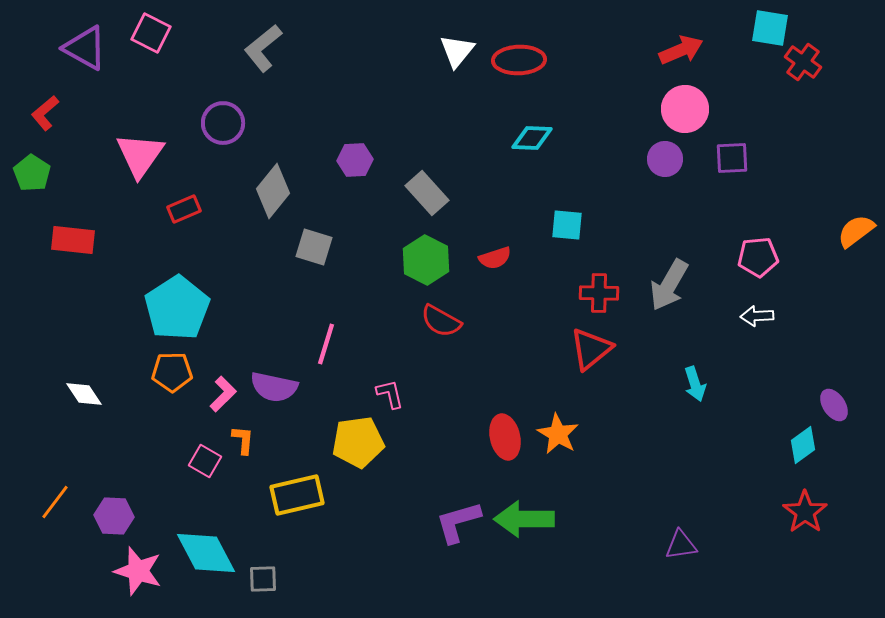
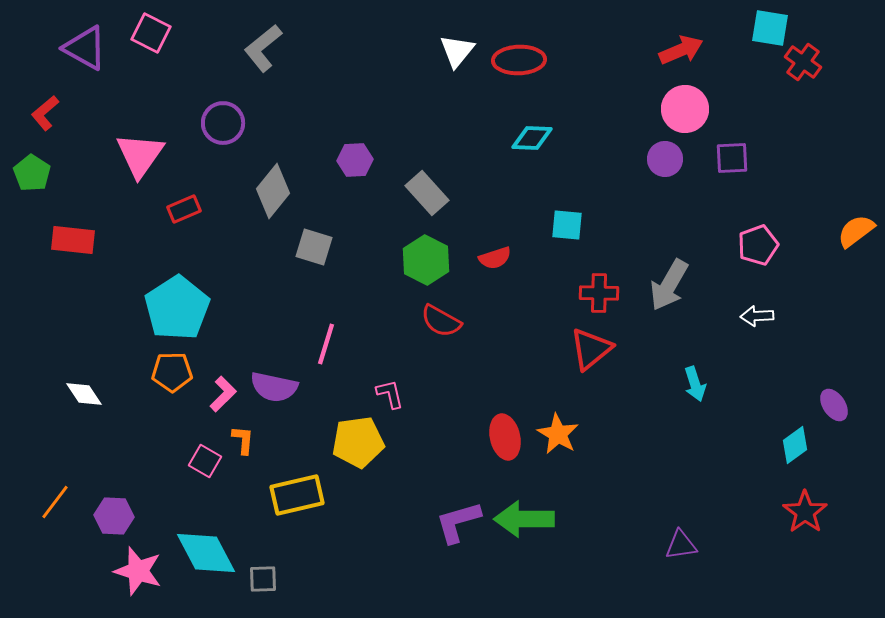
pink pentagon at (758, 257): moved 12 px up; rotated 15 degrees counterclockwise
cyan diamond at (803, 445): moved 8 px left
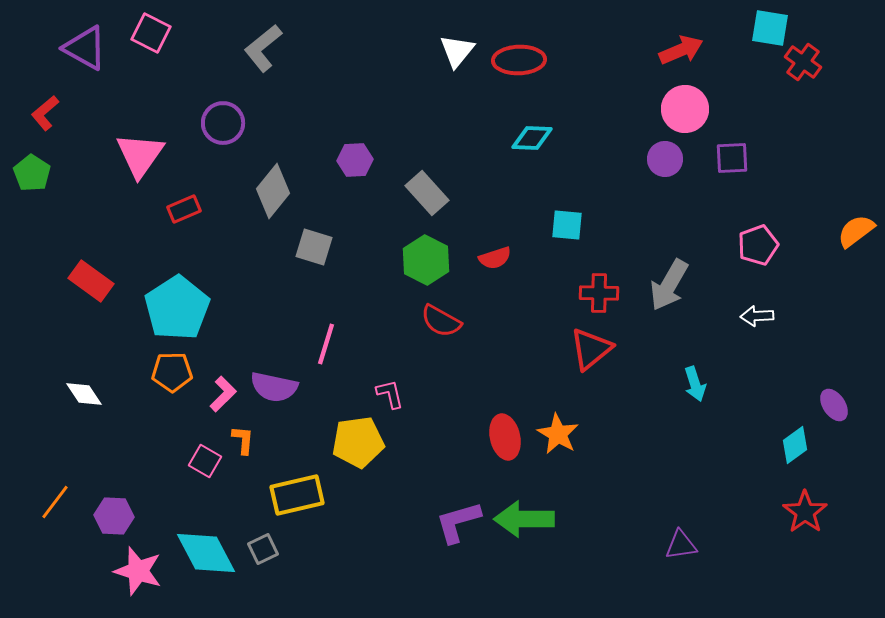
red rectangle at (73, 240): moved 18 px right, 41 px down; rotated 30 degrees clockwise
gray square at (263, 579): moved 30 px up; rotated 24 degrees counterclockwise
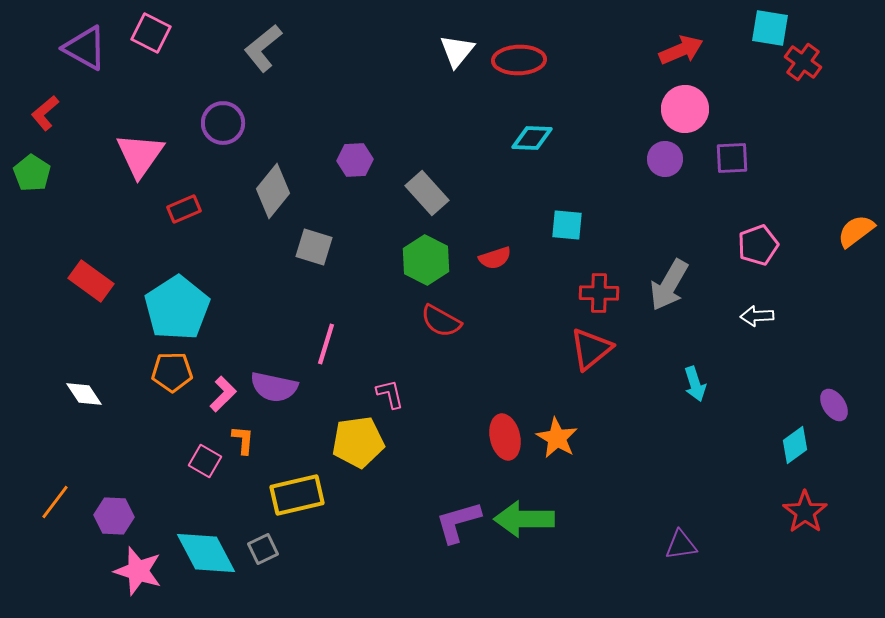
orange star at (558, 434): moved 1 px left, 4 px down
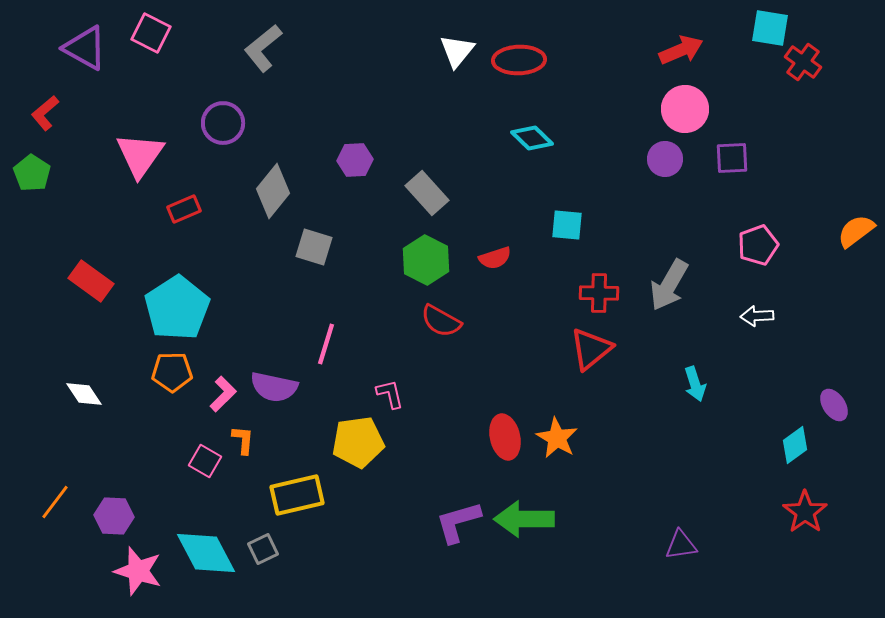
cyan diamond at (532, 138): rotated 42 degrees clockwise
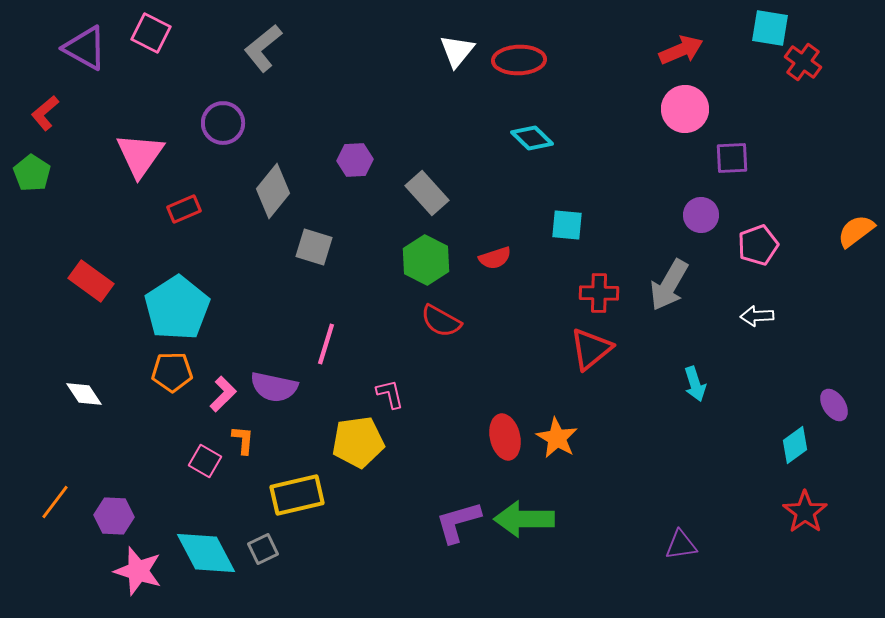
purple circle at (665, 159): moved 36 px right, 56 px down
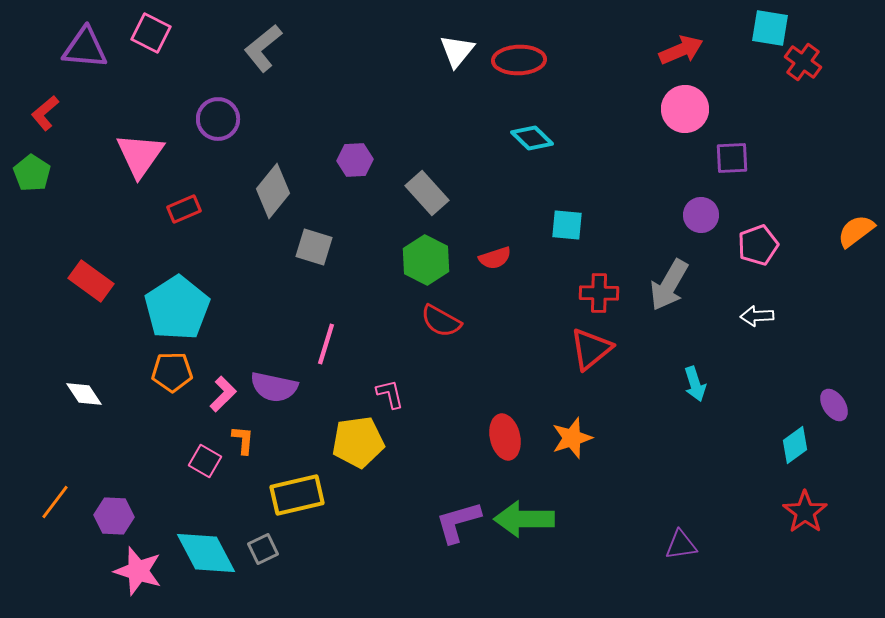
purple triangle at (85, 48): rotated 24 degrees counterclockwise
purple circle at (223, 123): moved 5 px left, 4 px up
orange star at (557, 438): moved 15 px right; rotated 24 degrees clockwise
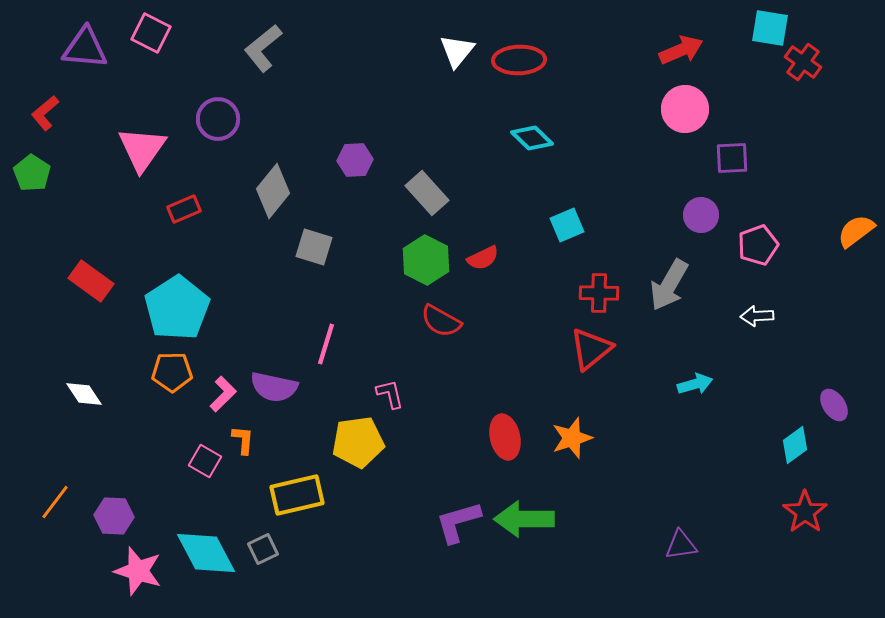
pink triangle at (140, 155): moved 2 px right, 6 px up
cyan square at (567, 225): rotated 28 degrees counterclockwise
red semicircle at (495, 258): moved 12 px left; rotated 8 degrees counterclockwise
cyan arrow at (695, 384): rotated 88 degrees counterclockwise
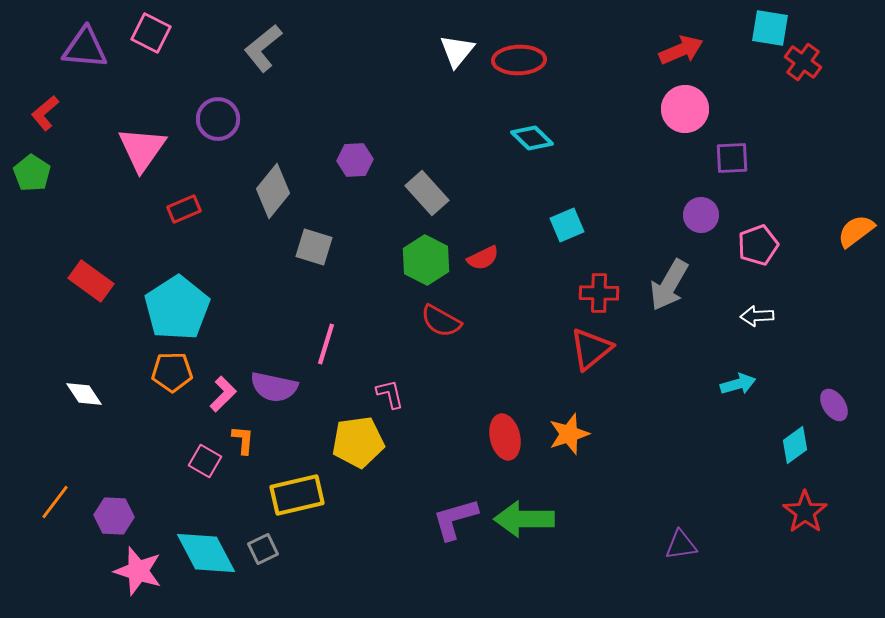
cyan arrow at (695, 384): moved 43 px right
orange star at (572, 438): moved 3 px left, 4 px up
purple L-shape at (458, 522): moved 3 px left, 3 px up
